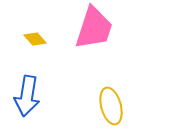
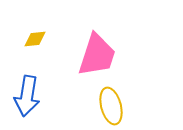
pink trapezoid: moved 3 px right, 27 px down
yellow diamond: rotated 55 degrees counterclockwise
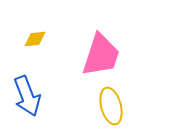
pink trapezoid: moved 4 px right
blue arrow: rotated 30 degrees counterclockwise
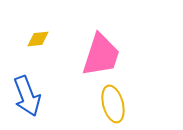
yellow diamond: moved 3 px right
yellow ellipse: moved 2 px right, 2 px up
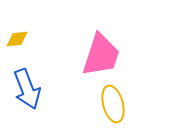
yellow diamond: moved 21 px left
blue arrow: moved 7 px up
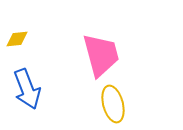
pink trapezoid: rotated 33 degrees counterclockwise
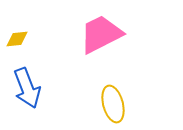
pink trapezoid: moved 21 px up; rotated 102 degrees counterclockwise
blue arrow: moved 1 px up
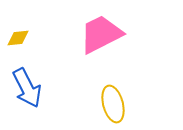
yellow diamond: moved 1 px right, 1 px up
blue arrow: rotated 6 degrees counterclockwise
